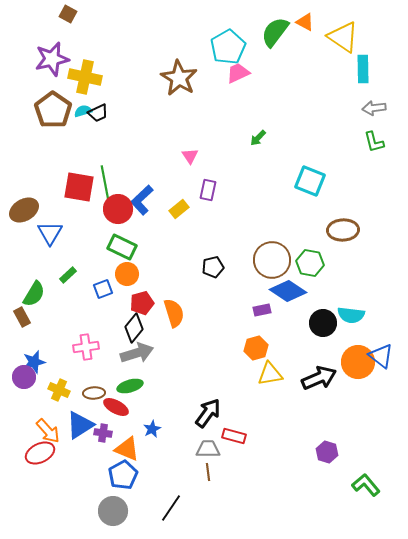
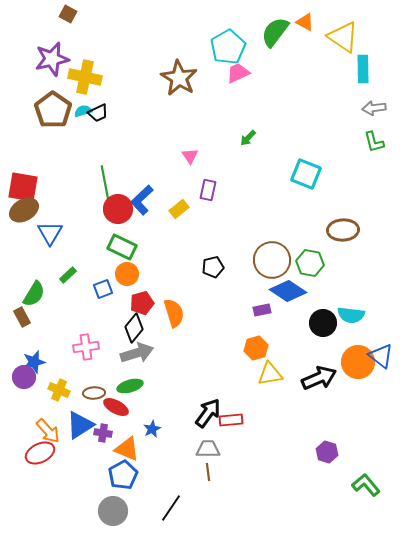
green arrow at (258, 138): moved 10 px left
cyan square at (310, 181): moved 4 px left, 7 px up
red square at (79, 187): moved 56 px left
red rectangle at (234, 436): moved 3 px left, 16 px up; rotated 20 degrees counterclockwise
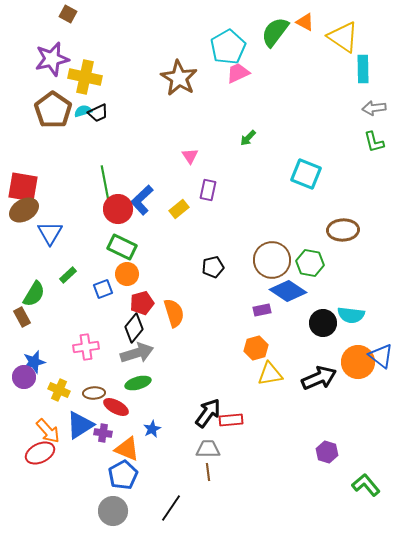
green ellipse at (130, 386): moved 8 px right, 3 px up
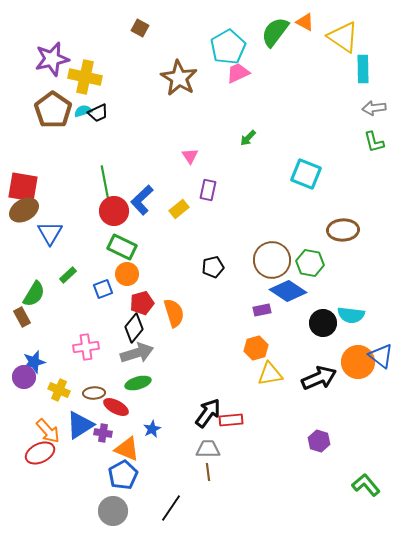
brown square at (68, 14): moved 72 px right, 14 px down
red circle at (118, 209): moved 4 px left, 2 px down
purple hexagon at (327, 452): moved 8 px left, 11 px up
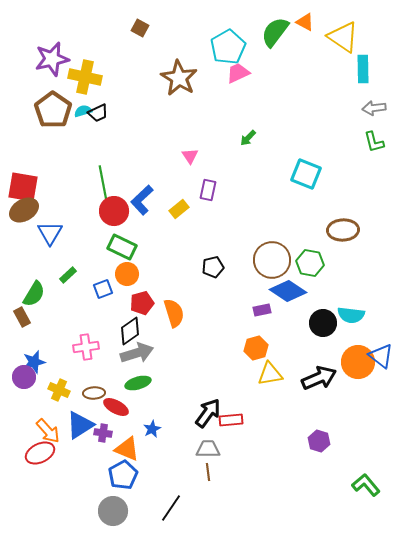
green line at (105, 183): moved 2 px left
black diamond at (134, 328): moved 4 px left, 3 px down; rotated 16 degrees clockwise
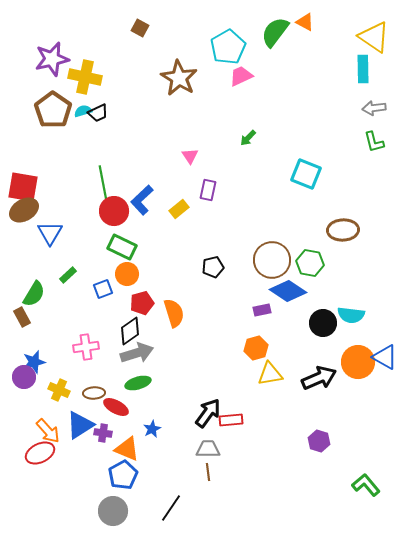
yellow triangle at (343, 37): moved 31 px right
pink trapezoid at (238, 73): moved 3 px right, 3 px down
blue triangle at (381, 356): moved 4 px right, 1 px down; rotated 8 degrees counterclockwise
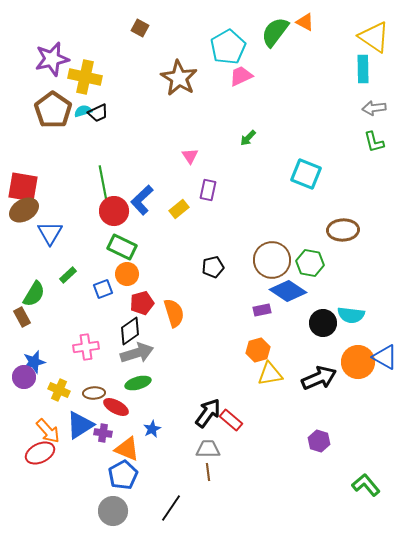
orange hexagon at (256, 348): moved 2 px right, 2 px down
red rectangle at (231, 420): rotated 45 degrees clockwise
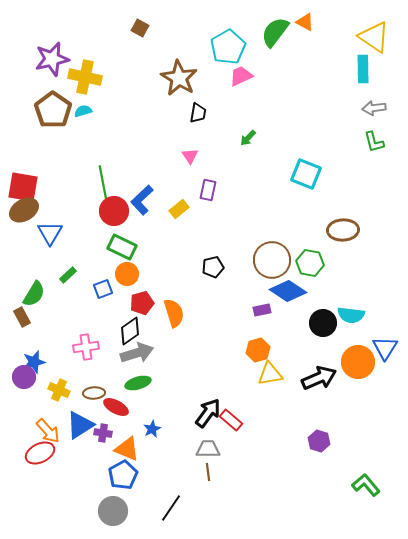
black trapezoid at (98, 113): moved 100 px right; rotated 55 degrees counterclockwise
blue triangle at (385, 357): moved 9 px up; rotated 32 degrees clockwise
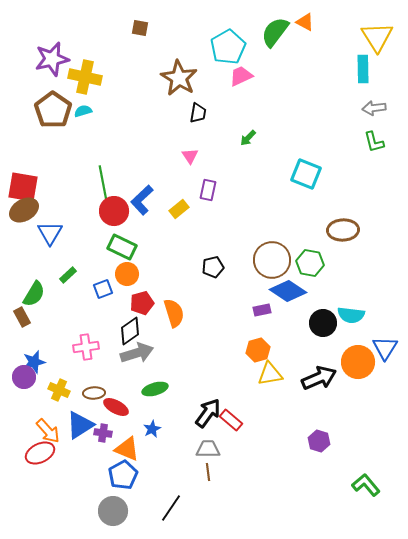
brown square at (140, 28): rotated 18 degrees counterclockwise
yellow triangle at (374, 37): moved 3 px right; rotated 24 degrees clockwise
green ellipse at (138, 383): moved 17 px right, 6 px down
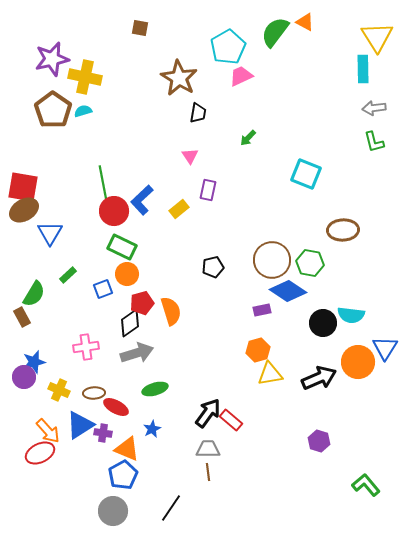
orange semicircle at (174, 313): moved 3 px left, 2 px up
black diamond at (130, 331): moved 8 px up
